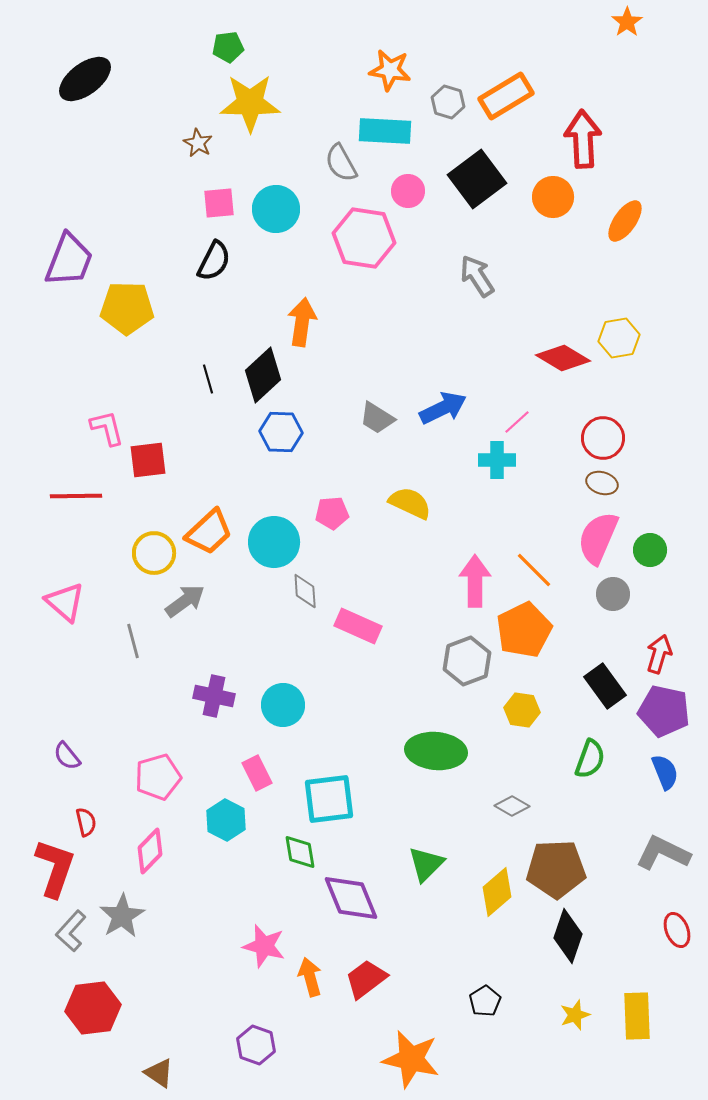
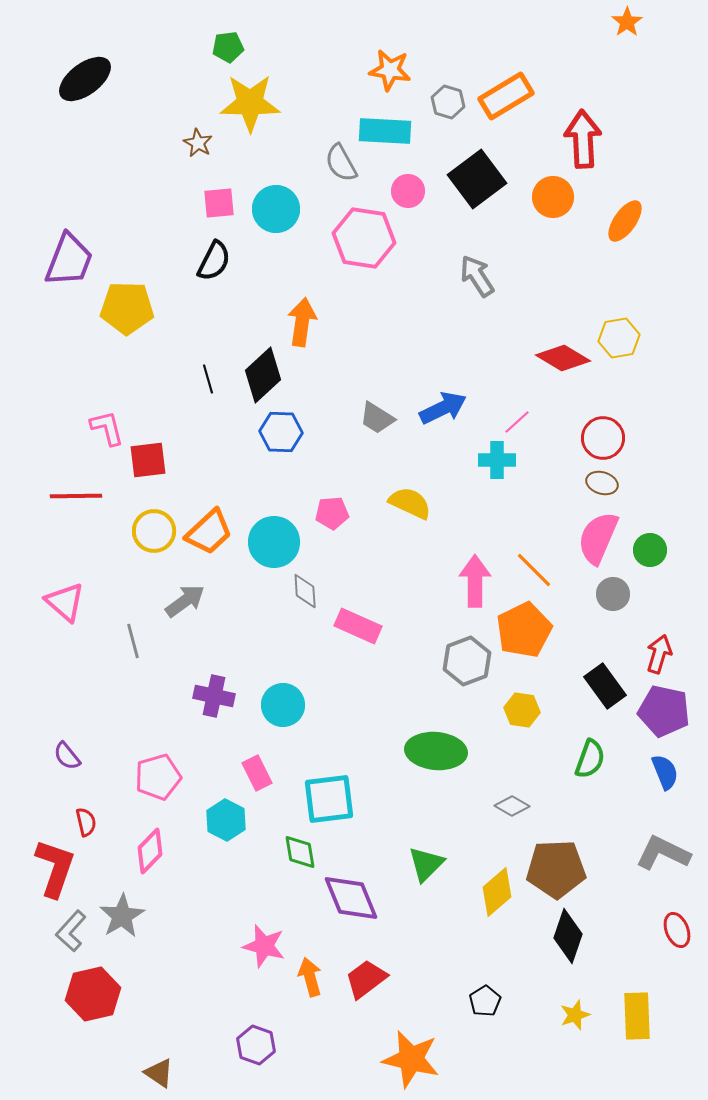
yellow circle at (154, 553): moved 22 px up
red hexagon at (93, 1008): moved 14 px up; rotated 6 degrees counterclockwise
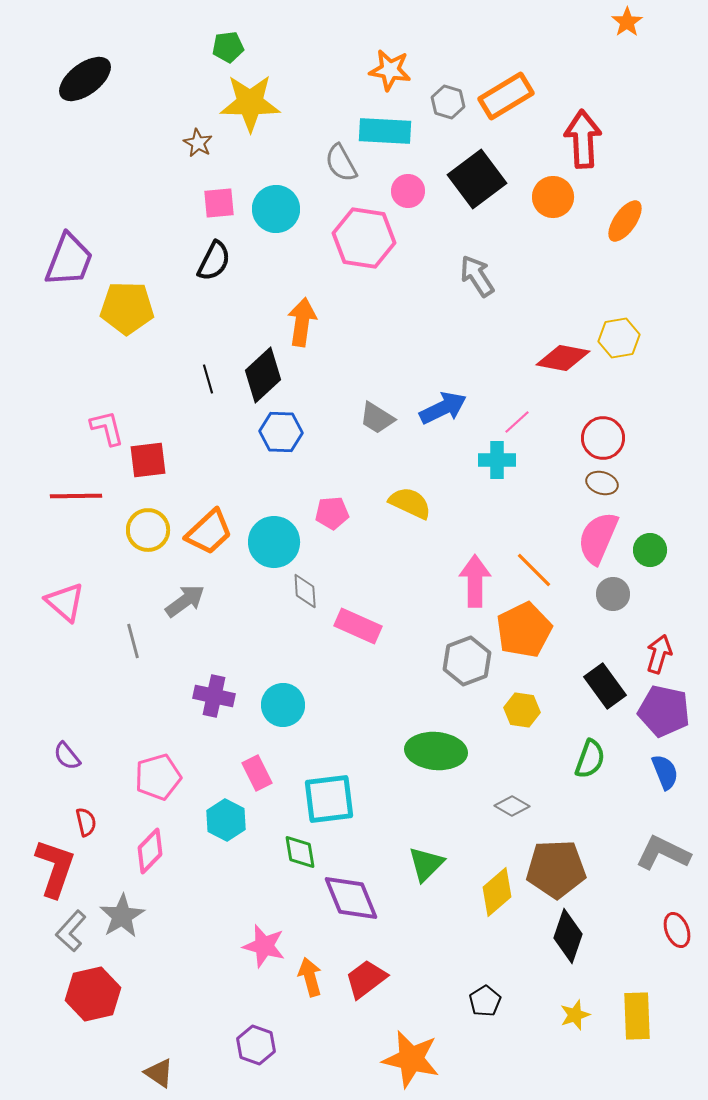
red diamond at (563, 358): rotated 20 degrees counterclockwise
yellow circle at (154, 531): moved 6 px left, 1 px up
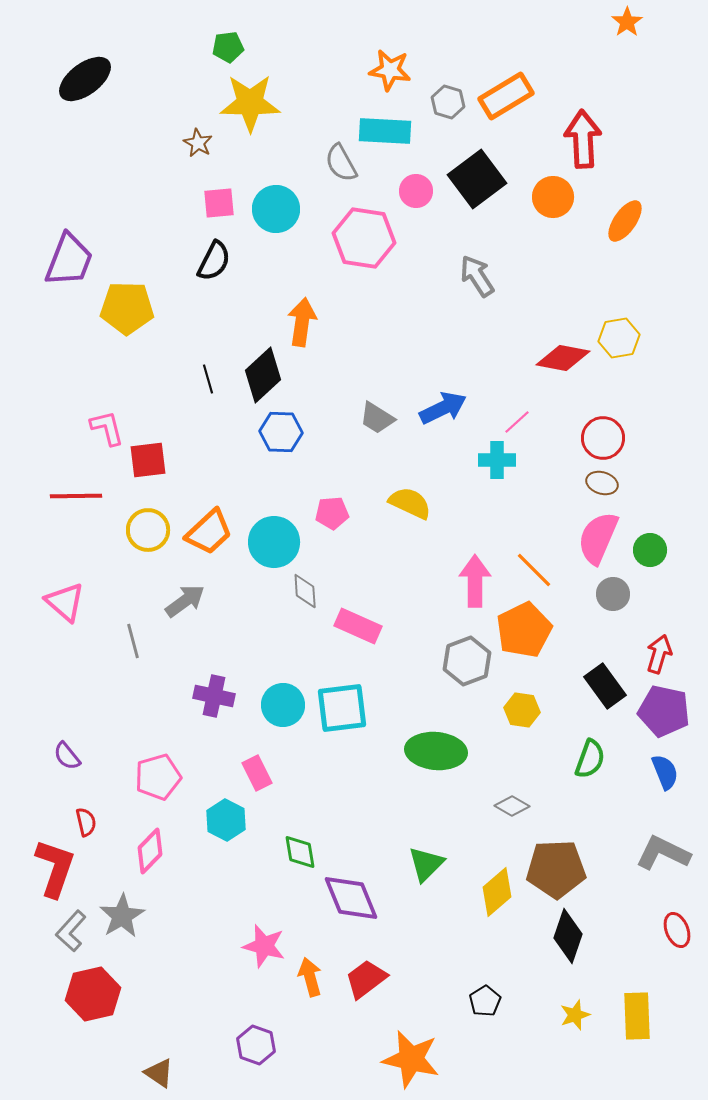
pink circle at (408, 191): moved 8 px right
cyan square at (329, 799): moved 13 px right, 91 px up
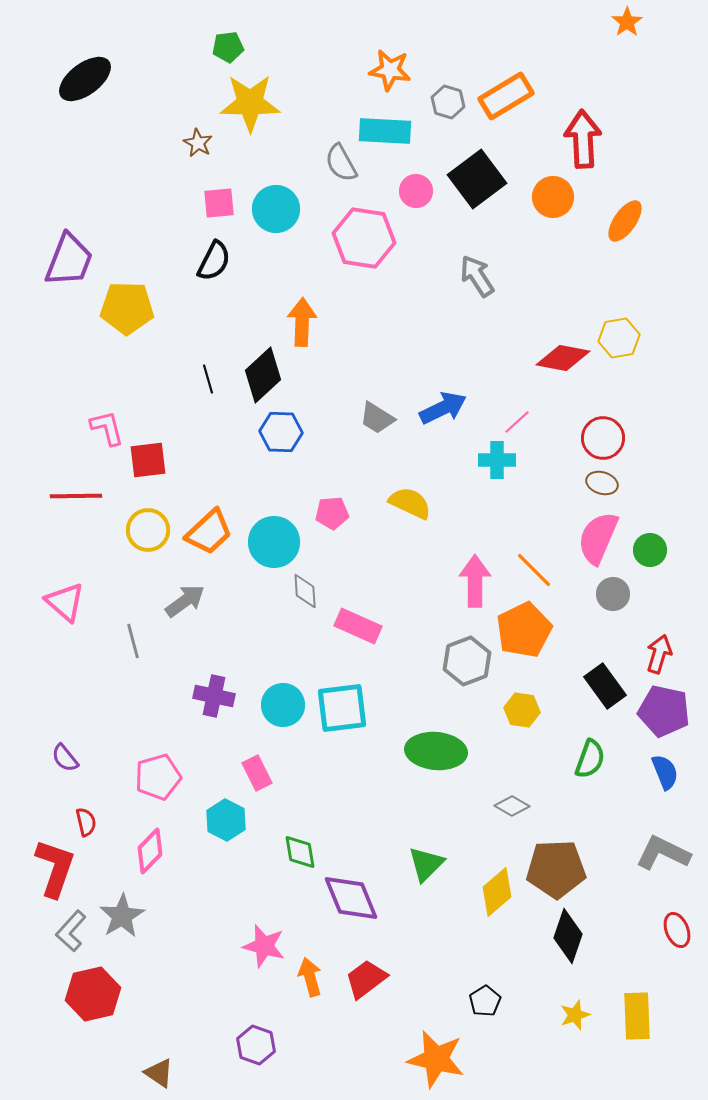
orange arrow at (302, 322): rotated 6 degrees counterclockwise
purple semicircle at (67, 756): moved 2 px left, 2 px down
orange star at (411, 1059): moved 25 px right
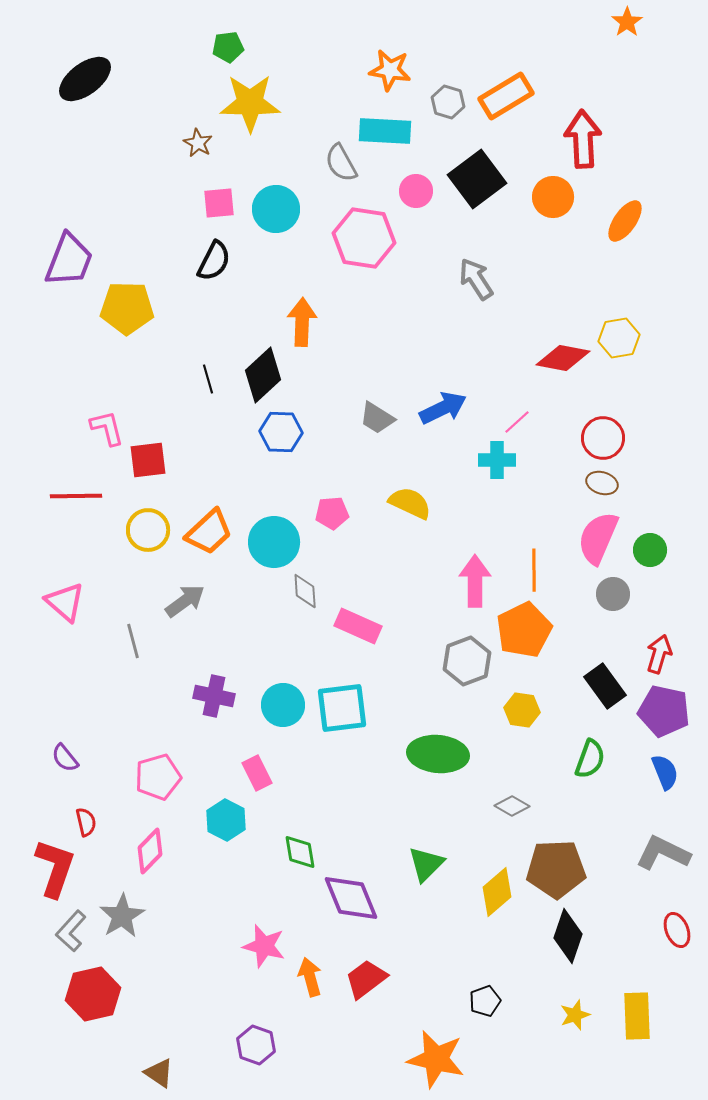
gray arrow at (477, 276): moved 1 px left, 3 px down
orange line at (534, 570): rotated 45 degrees clockwise
green ellipse at (436, 751): moved 2 px right, 3 px down
black pentagon at (485, 1001): rotated 12 degrees clockwise
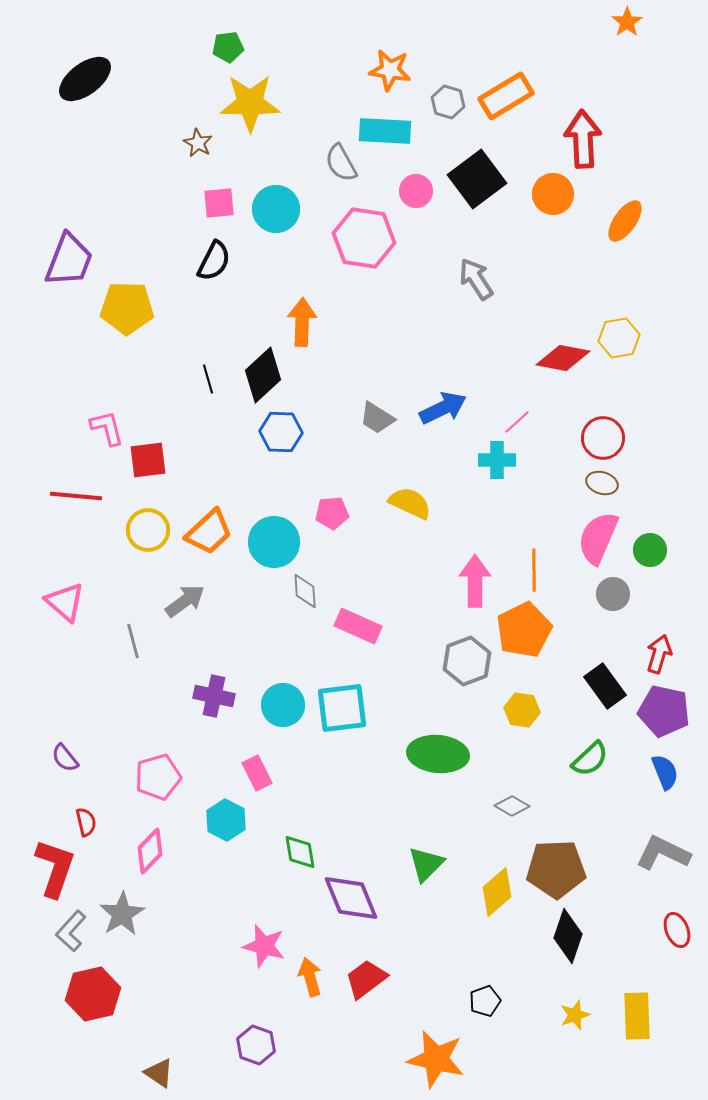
orange circle at (553, 197): moved 3 px up
red line at (76, 496): rotated 6 degrees clockwise
green semicircle at (590, 759): rotated 27 degrees clockwise
gray star at (122, 916): moved 2 px up
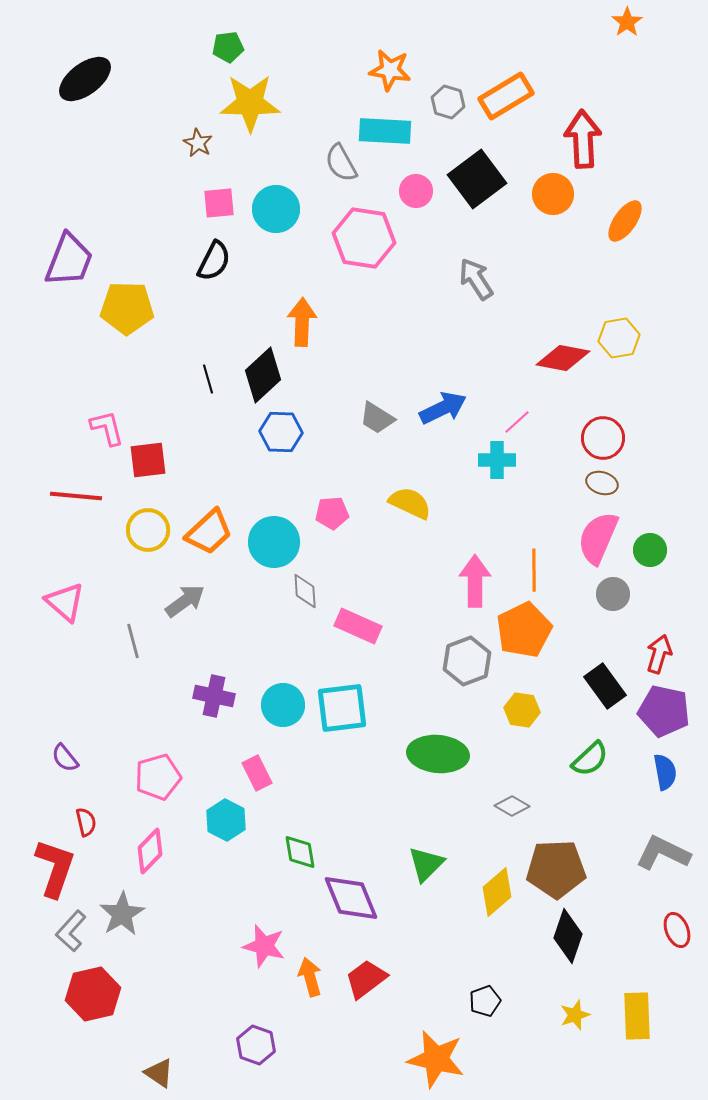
blue semicircle at (665, 772): rotated 12 degrees clockwise
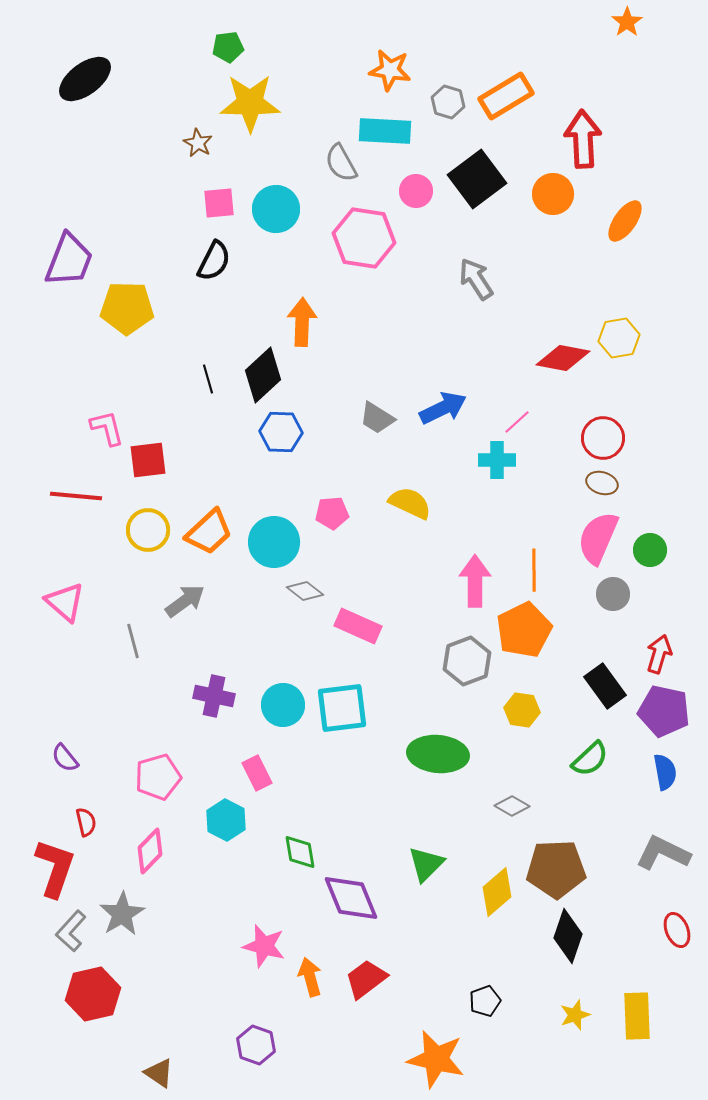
gray diamond at (305, 591): rotated 48 degrees counterclockwise
